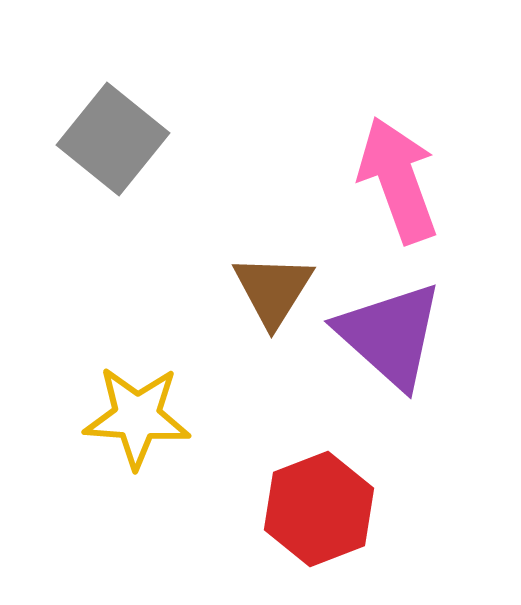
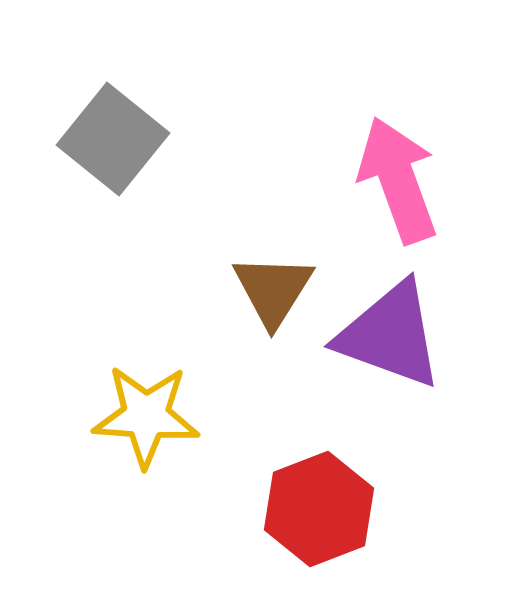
purple triangle: rotated 22 degrees counterclockwise
yellow star: moved 9 px right, 1 px up
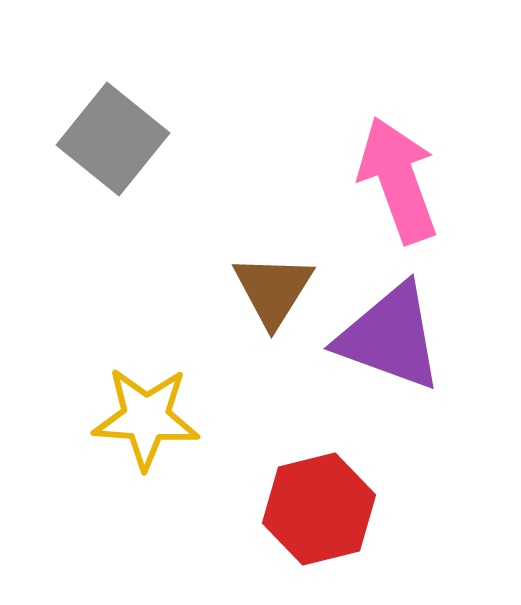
purple triangle: moved 2 px down
yellow star: moved 2 px down
red hexagon: rotated 7 degrees clockwise
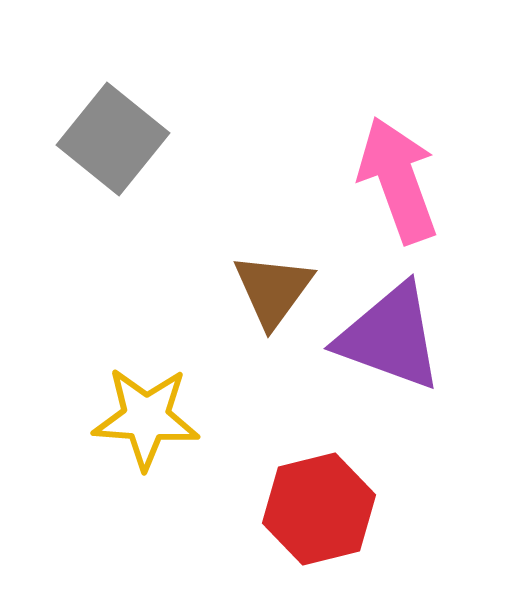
brown triangle: rotated 4 degrees clockwise
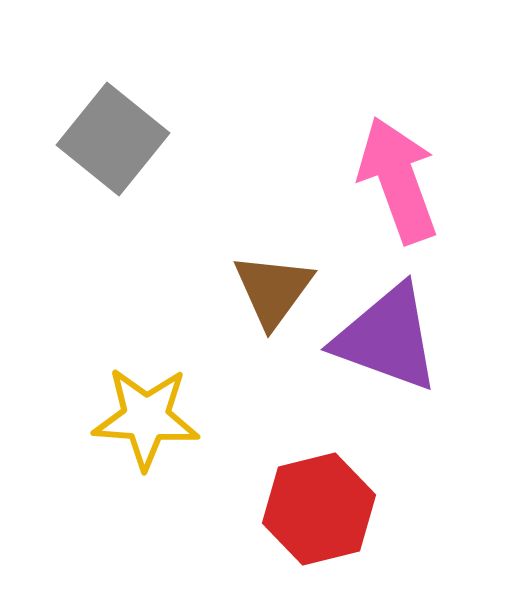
purple triangle: moved 3 px left, 1 px down
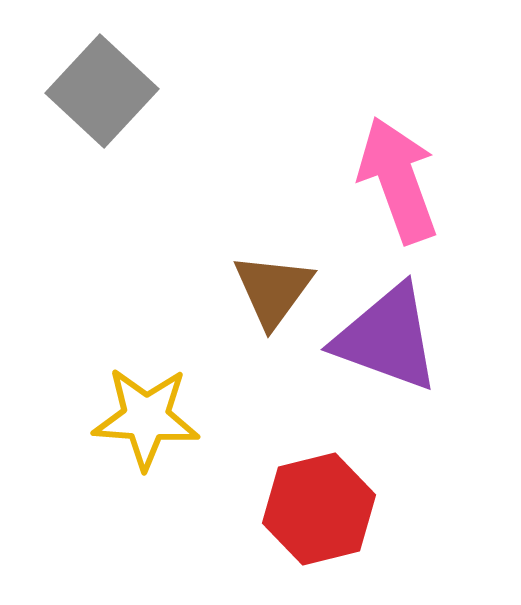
gray square: moved 11 px left, 48 px up; rotated 4 degrees clockwise
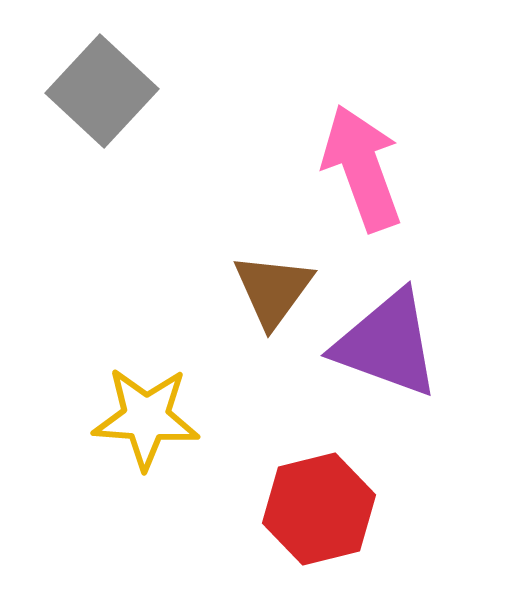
pink arrow: moved 36 px left, 12 px up
purple triangle: moved 6 px down
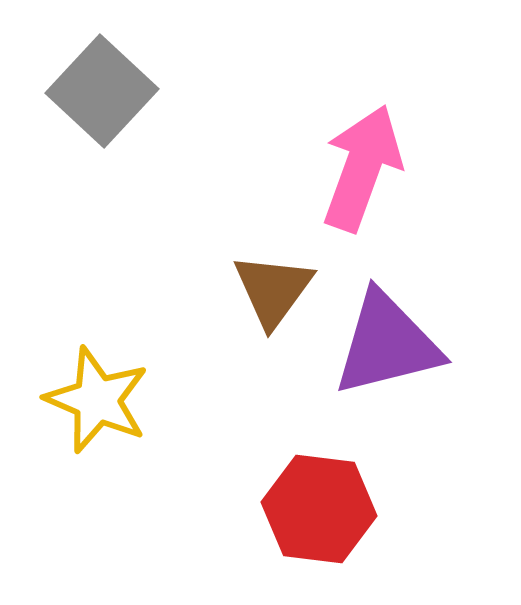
pink arrow: rotated 40 degrees clockwise
purple triangle: rotated 34 degrees counterclockwise
yellow star: moved 49 px left, 18 px up; rotated 19 degrees clockwise
red hexagon: rotated 21 degrees clockwise
